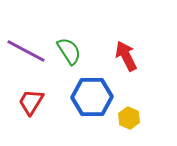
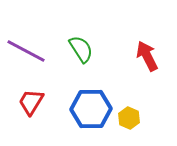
green semicircle: moved 12 px right, 2 px up
red arrow: moved 21 px right
blue hexagon: moved 1 px left, 12 px down
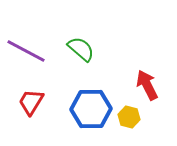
green semicircle: rotated 16 degrees counterclockwise
red arrow: moved 29 px down
yellow hexagon: moved 1 px up; rotated 10 degrees counterclockwise
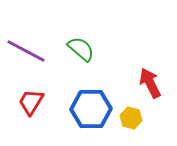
red arrow: moved 3 px right, 2 px up
yellow hexagon: moved 2 px right, 1 px down
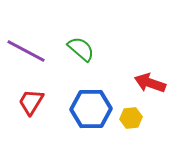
red arrow: rotated 44 degrees counterclockwise
yellow hexagon: rotated 20 degrees counterclockwise
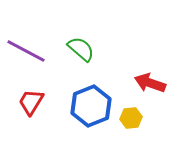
blue hexagon: moved 3 px up; rotated 21 degrees counterclockwise
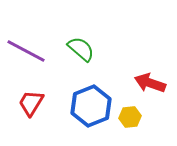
red trapezoid: moved 1 px down
yellow hexagon: moved 1 px left, 1 px up
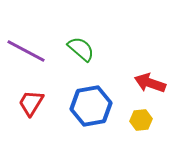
blue hexagon: rotated 12 degrees clockwise
yellow hexagon: moved 11 px right, 3 px down
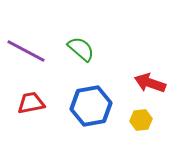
red trapezoid: rotated 48 degrees clockwise
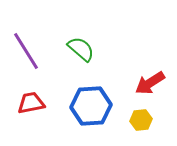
purple line: rotated 30 degrees clockwise
red arrow: rotated 52 degrees counterclockwise
blue hexagon: rotated 6 degrees clockwise
